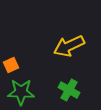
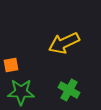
yellow arrow: moved 5 px left, 3 px up
orange square: rotated 14 degrees clockwise
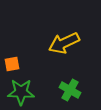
orange square: moved 1 px right, 1 px up
green cross: moved 1 px right
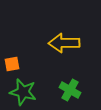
yellow arrow: rotated 24 degrees clockwise
green star: moved 2 px right; rotated 12 degrees clockwise
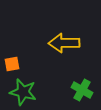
green cross: moved 12 px right
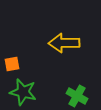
green cross: moved 5 px left, 6 px down
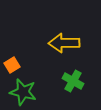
orange square: moved 1 px down; rotated 21 degrees counterclockwise
green cross: moved 4 px left, 15 px up
